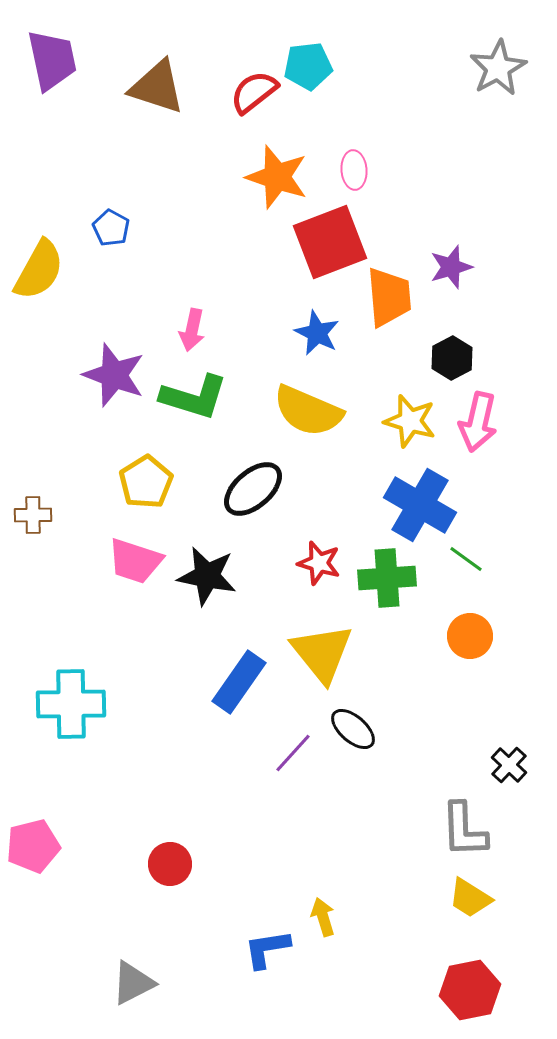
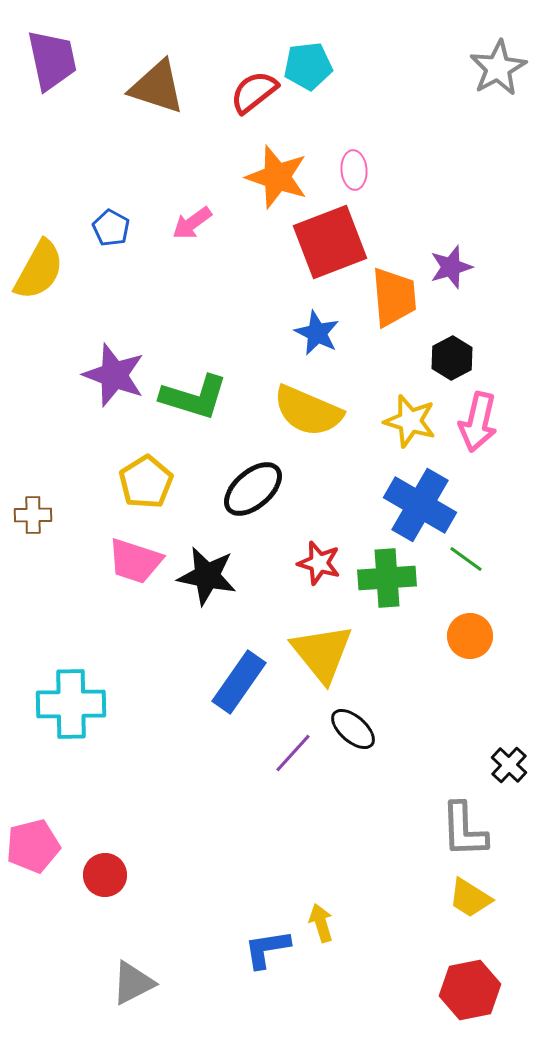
orange trapezoid at (389, 297): moved 5 px right
pink arrow at (192, 330): moved 107 px up; rotated 42 degrees clockwise
red circle at (170, 864): moved 65 px left, 11 px down
yellow arrow at (323, 917): moved 2 px left, 6 px down
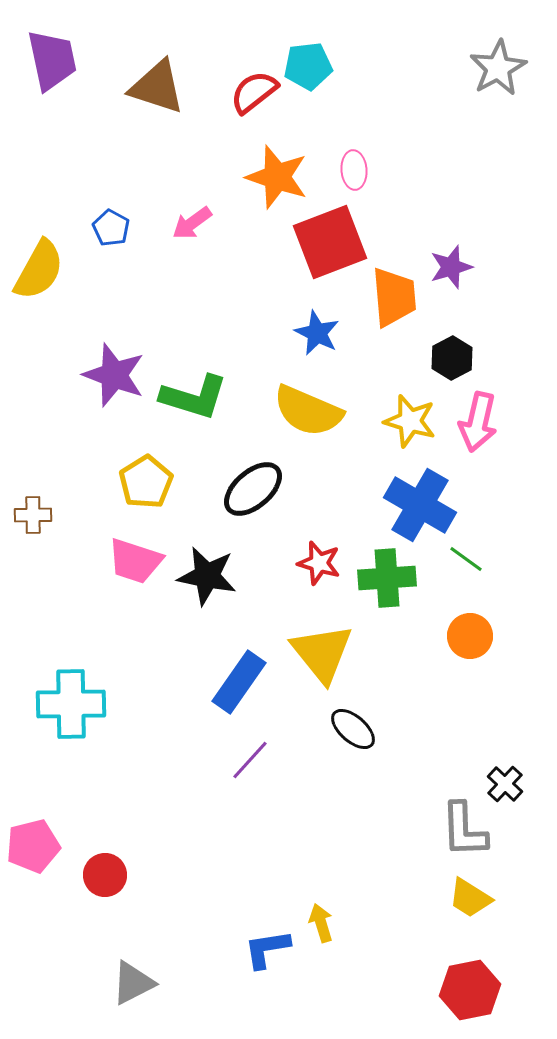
purple line at (293, 753): moved 43 px left, 7 px down
black cross at (509, 765): moved 4 px left, 19 px down
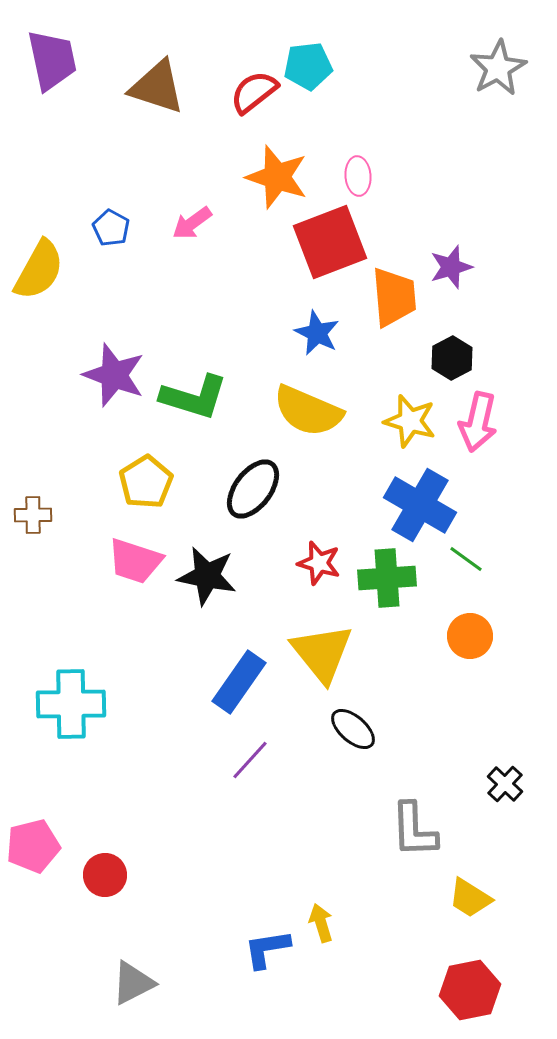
pink ellipse at (354, 170): moved 4 px right, 6 px down
black ellipse at (253, 489): rotated 12 degrees counterclockwise
gray L-shape at (464, 830): moved 50 px left
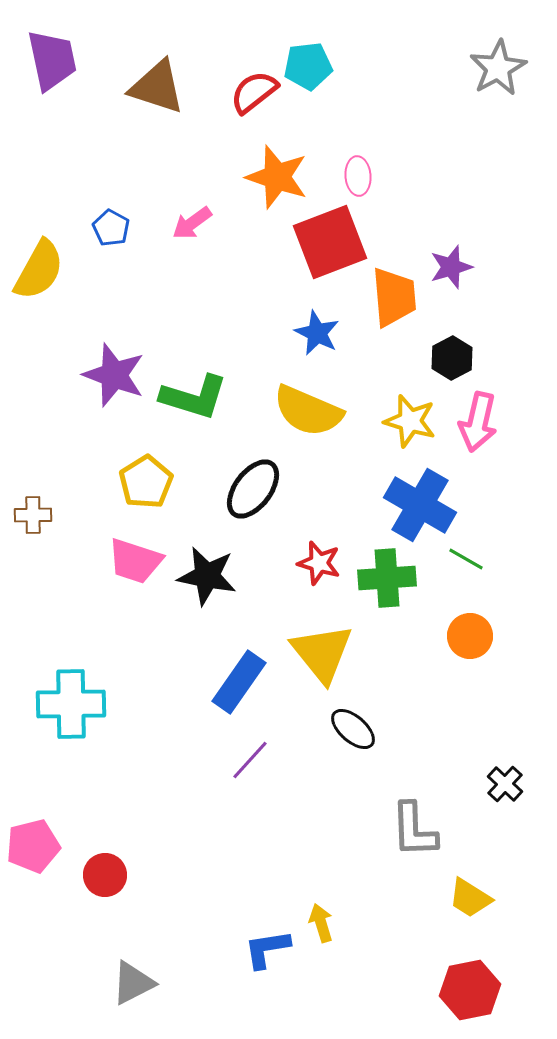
green line at (466, 559): rotated 6 degrees counterclockwise
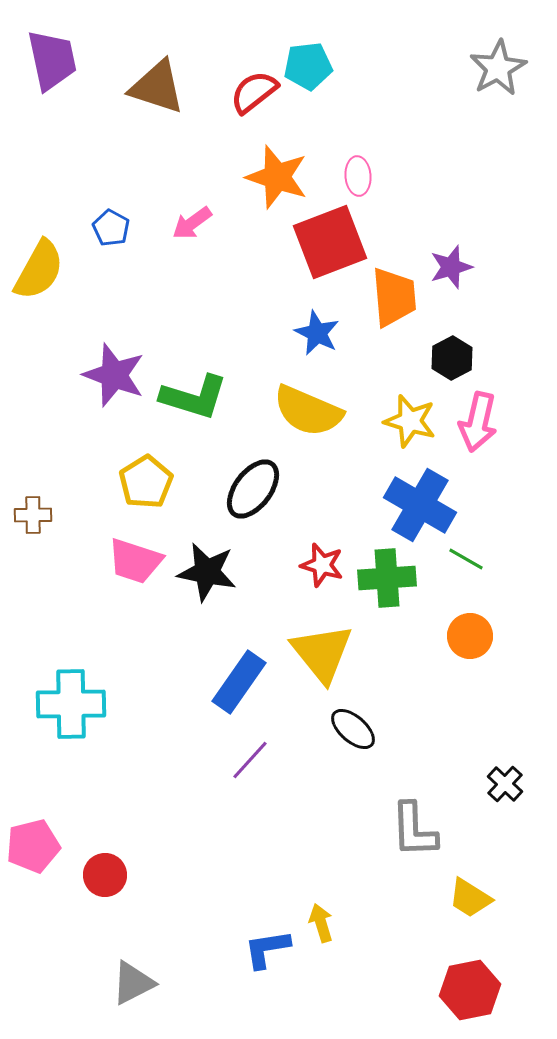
red star at (319, 563): moved 3 px right, 2 px down
black star at (207, 576): moved 4 px up
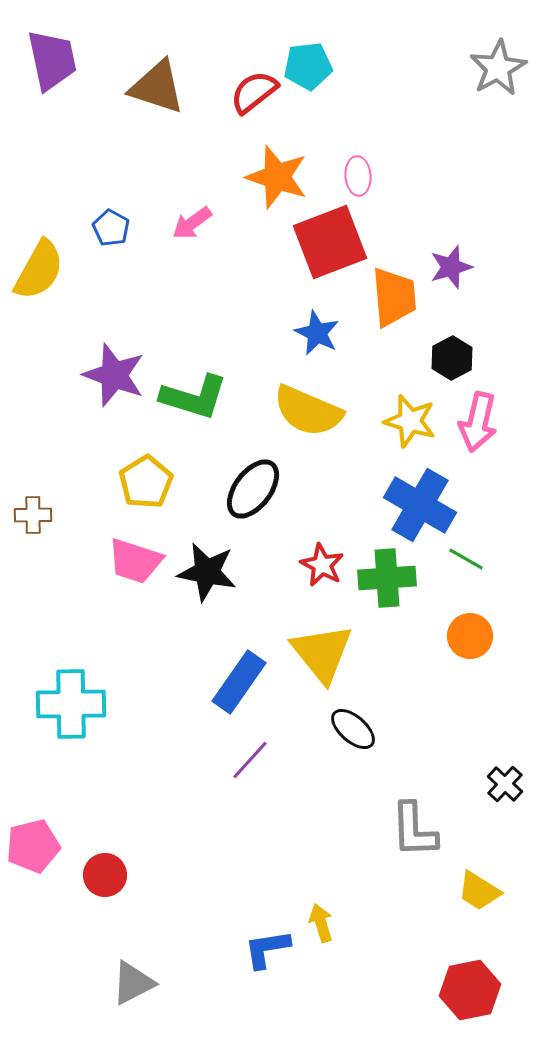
red star at (322, 565): rotated 12 degrees clockwise
yellow trapezoid at (470, 898): moved 9 px right, 7 px up
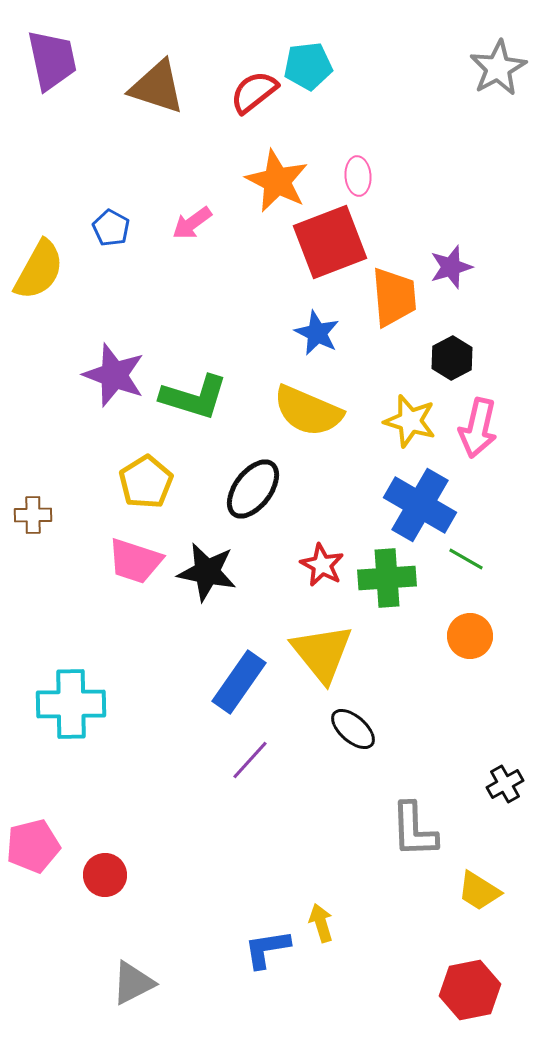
orange star at (277, 177): moved 4 px down; rotated 8 degrees clockwise
pink arrow at (478, 422): moved 6 px down
black cross at (505, 784): rotated 18 degrees clockwise
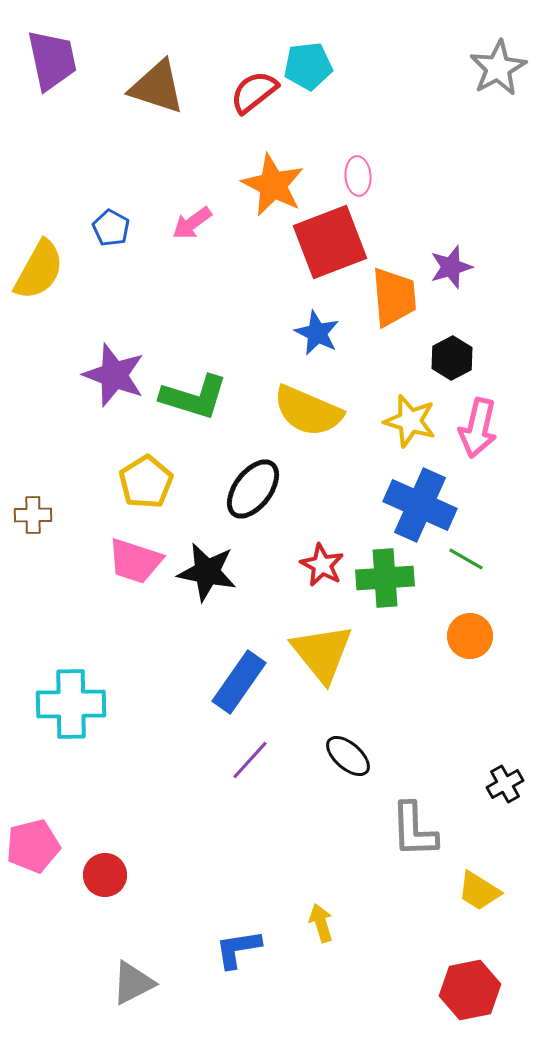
orange star at (277, 181): moved 4 px left, 4 px down
blue cross at (420, 505): rotated 6 degrees counterclockwise
green cross at (387, 578): moved 2 px left
black ellipse at (353, 729): moved 5 px left, 27 px down
blue L-shape at (267, 949): moved 29 px left
